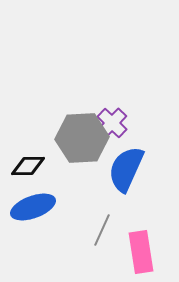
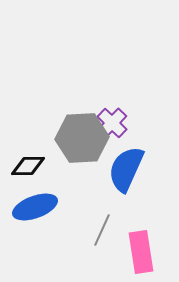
blue ellipse: moved 2 px right
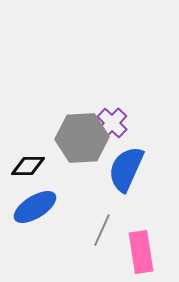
blue ellipse: rotated 12 degrees counterclockwise
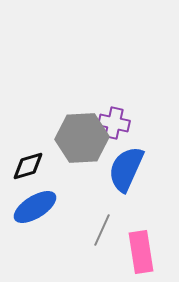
purple cross: moved 2 px right; rotated 32 degrees counterclockwise
black diamond: rotated 16 degrees counterclockwise
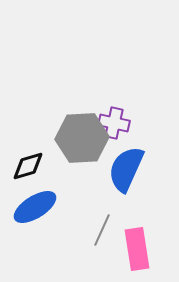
pink rectangle: moved 4 px left, 3 px up
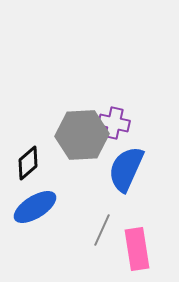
gray hexagon: moved 3 px up
black diamond: moved 3 px up; rotated 24 degrees counterclockwise
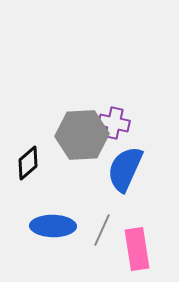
blue semicircle: moved 1 px left
blue ellipse: moved 18 px right, 19 px down; rotated 33 degrees clockwise
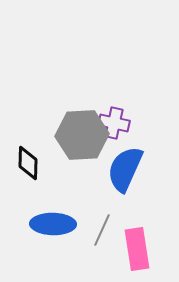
black diamond: rotated 48 degrees counterclockwise
blue ellipse: moved 2 px up
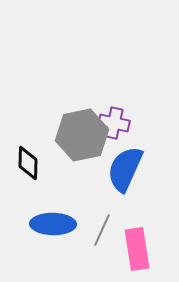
gray hexagon: rotated 9 degrees counterclockwise
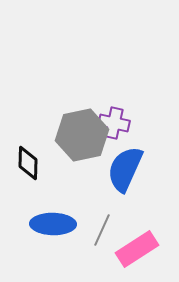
pink rectangle: rotated 66 degrees clockwise
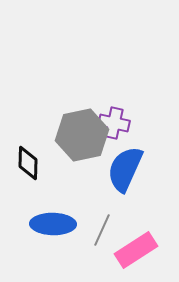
pink rectangle: moved 1 px left, 1 px down
